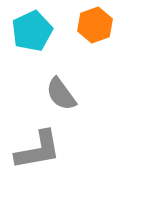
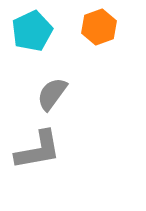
orange hexagon: moved 4 px right, 2 px down
gray semicircle: moved 9 px left; rotated 72 degrees clockwise
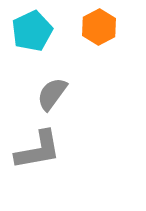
orange hexagon: rotated 8 degrees counterclockwise
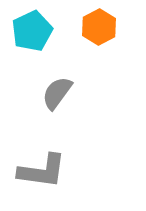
gray semicircle: moved 5 px right, 1 px up
gray L-shape: moved 4 px right, 21 px down; rotated 18 degrees clockwise
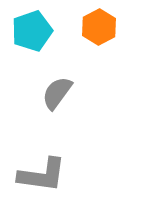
cyan pentagon: rotated 6 degrees clockwise
gray L-shape: moved 4 px down
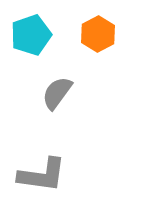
orange hexagon: moved 1 px left, 7 px down
cyan pentagon: moved 1 px left, 4 px down
